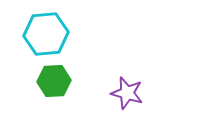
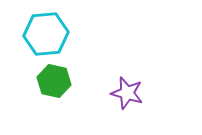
green hexagon: rotated 16 degrees clockwise
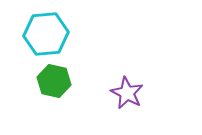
purple star: rotated 12 degrees clockwise
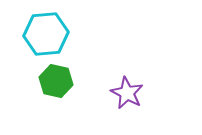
green hexagon: moved 2 px right
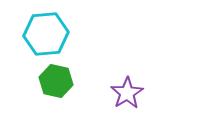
purple star: rotated 12 degrees clockwise
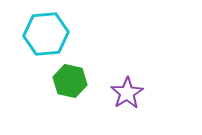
green hexagon: moved 14 px right
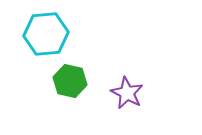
purple star: rotated 12 degrees counterclockwise
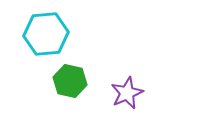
purple star: rotated 20 degrees clockwise
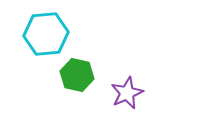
green hexagon: moved 7 px right, 6 px up
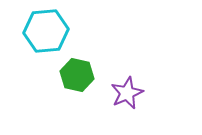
cyan hexagon: moved 3 px up
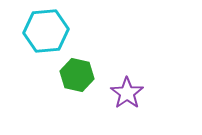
purple star: rotated 12 degrees counterclockwise
